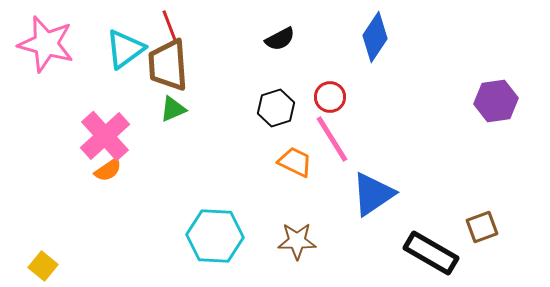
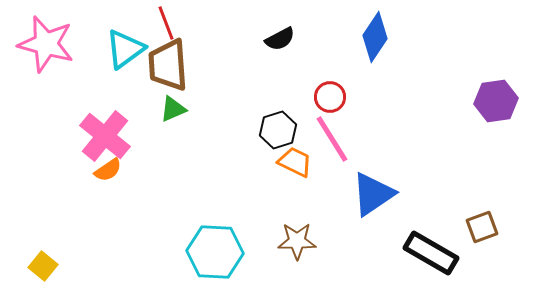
red line: moved 4 px left, 4 px up
black hexagon: moved 2 px right, 22 px down
pink cross: rotated 9 degrees counterclockwise
cyan hexagon: moved 16 px down
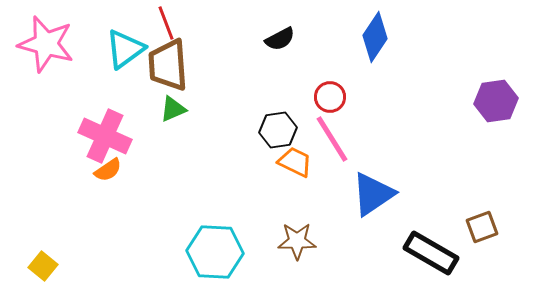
black hexagon: rotated 9 degrees clockwise
pink cross: rotated 15 degrees counterclockwise
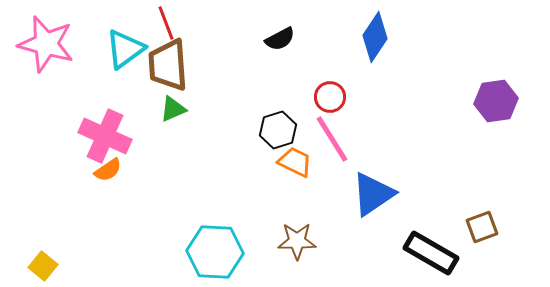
black hexagon: rotated 9 degrees counterclockwise
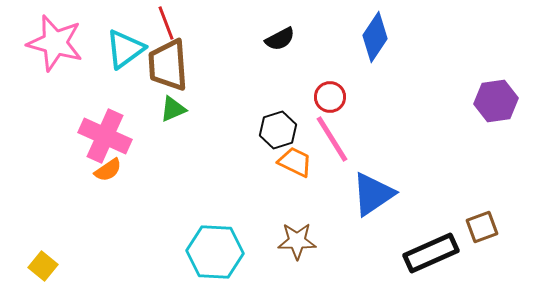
pink star: moved 9 px right, 1 px up
black rectangle: rotated 54 degrees counterclockwise
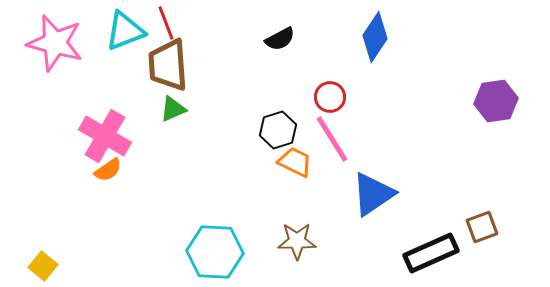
cyan triangle: moved 18 px up; rotated 15 degrees clockwise
pink cross: rotated 6 degrees clockwise
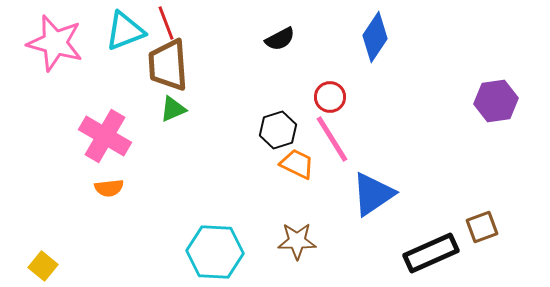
orange trapezoid: moved 2 px right, 2 px down
orange semicircle: moved 1 px right, 18 px down; rotated 28 degrees clockwise
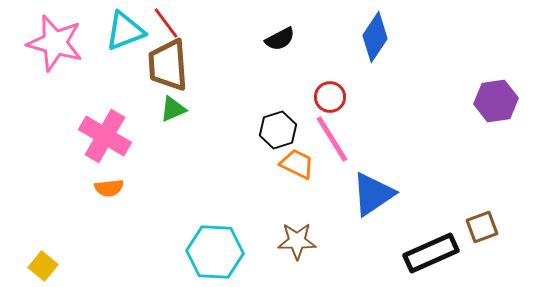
red line: rotated 16 degrees counterclockwise
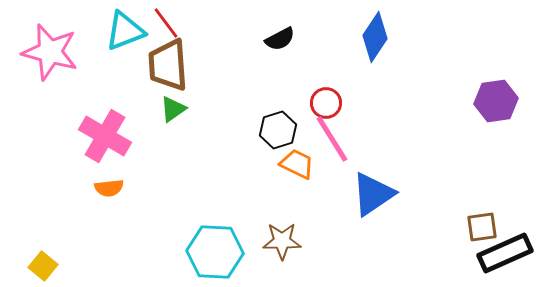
pink star: moved 5 px left, 9 px down
red circle: moved 4 px left, 6 px down
green triangle: rotated 12 degrees counterclockwise
brown square: rotated 12 degrees clockwise
brown star: moved 15 px left
black rectangle: moved 74 px right
